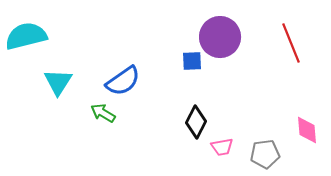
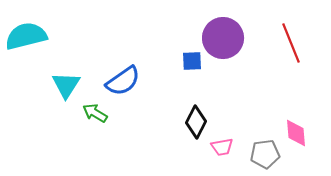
purple circle: moved 3 px right, 1 px down
cyan triangle: moved 8 px right, 3 px down
green arrow: moved 8 px left
pink diamond: moved 11 px left, 3 px down
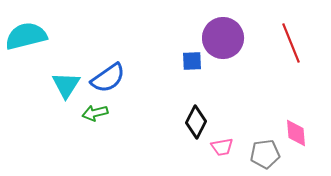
blue semicircle: moved 15 px left, 3 px up
green arrow: rotated 45 degrees counterclockwise
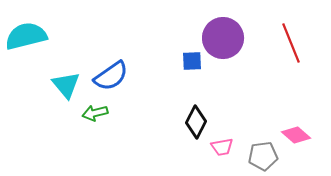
blue semicircle: moved 3 px right, 2 px up
cyan triangle: rotated 12 degrees counterclockwise
pink diamond: moved 2 px down; rotated 44 degrees counterclockwise
gray pentagon: moved 2 px left, 2 px down
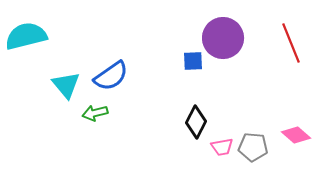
blue square: moved 1 px right
gray pentagon: moved 10 px left, 9 px up; rotated 12 degrees clockwise
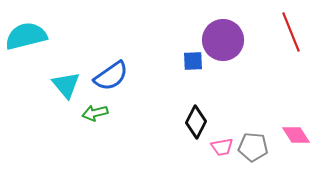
purple circle: moved 2 px down
red line: moved 11 px up
pink diamond: rotated 16 degrees clockwise
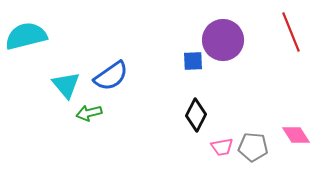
green arrow: moved 6 px left
black diamond: moved 7 px up
